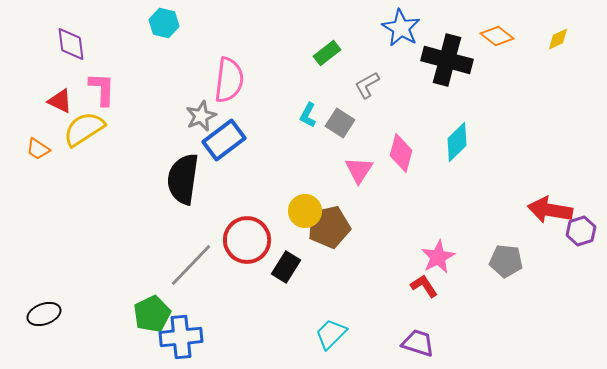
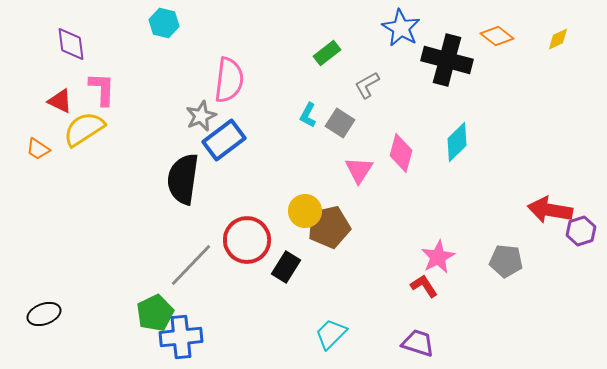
green pentagon: moved 3 px right, 1 px up
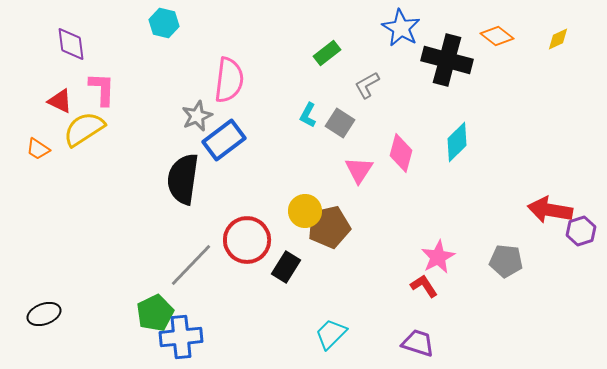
gray star: moved 4 px left
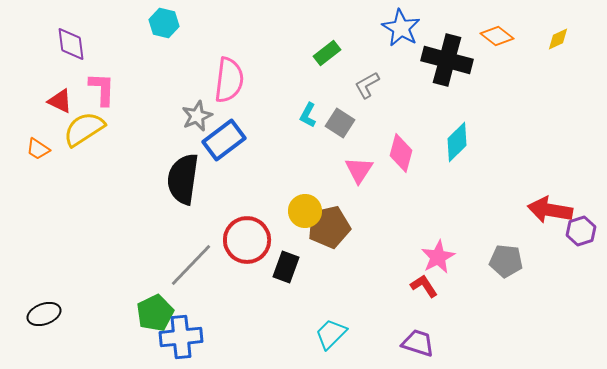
black rectangle: rotated 12 degrees counterclockwise
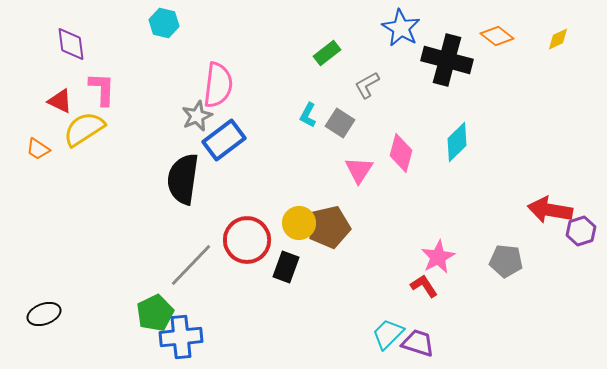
pink semicircle: moved 11 px left, 5 px down
yellow circle: moved 6 px left, 12 px down
cyan trapezoid: moved 57 px right
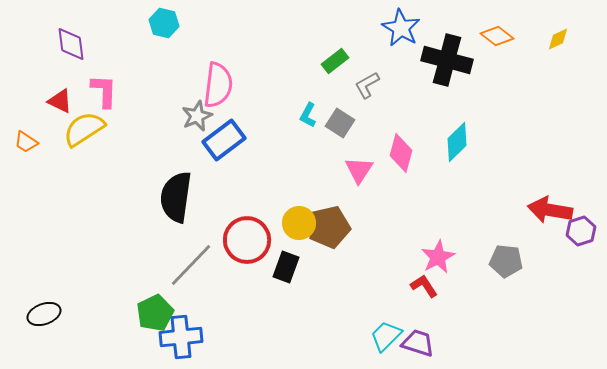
green rectangle: moved 8 px right, 8 px down
pink L-shape: moved 2 px right, 2 px down
orange trapezoid: moved 12 px left, 7 px up
black semicircle: moved 7 px left, 18 px down
cyan trapezoid: moved 2 px left, 2 px down
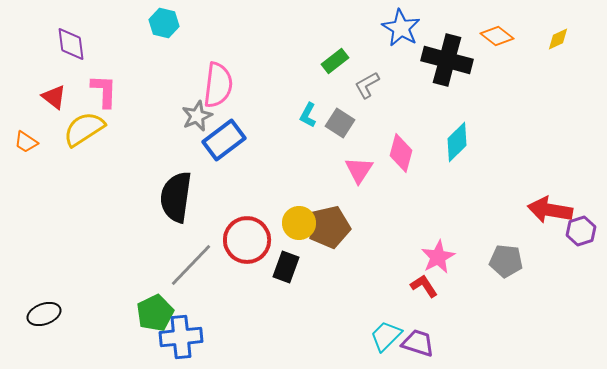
red triangle: moved 6 px left, 4 px up; rotated 12 degrees clockwise
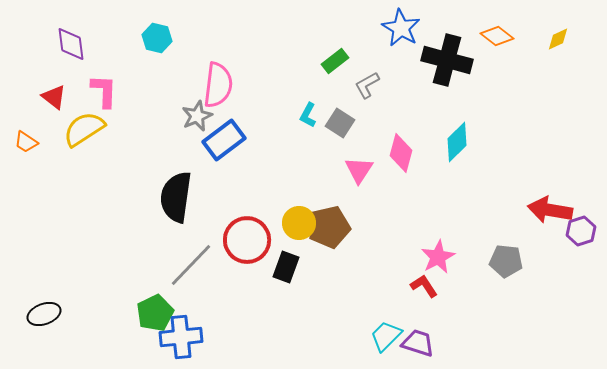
cyan hexagon: moved 7 px left, 15 px down
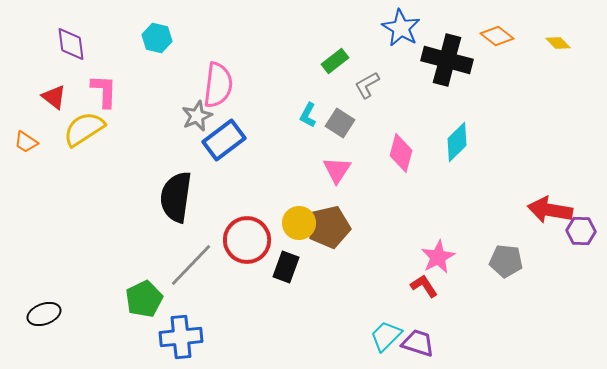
yellow diamond: moved 4 px down; rotated 70 degrees clockwise
pink triangle: moved 22 px left
purple hexagon: rotated 20 degrees clockwise
green pentagon: moved 11 px left, 14 px up
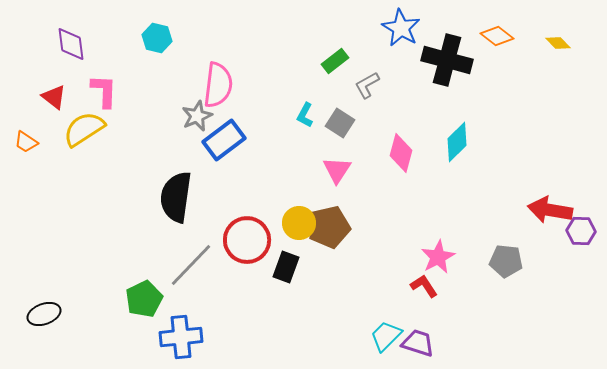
cyan L-shape: moved 3 px left
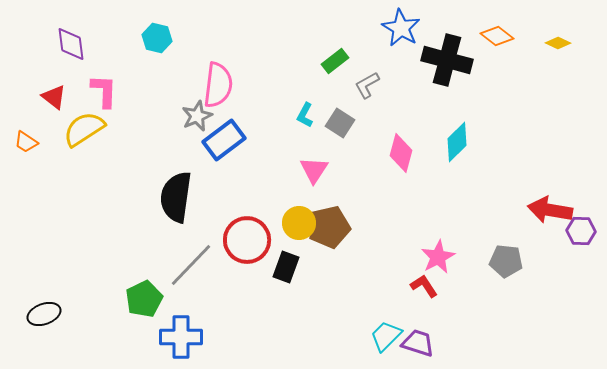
yellow diamond: rotated 20 degrees counterclockwise
pink triangle: moved 23 px left
blue cross: rotated 6 degrees clockwise
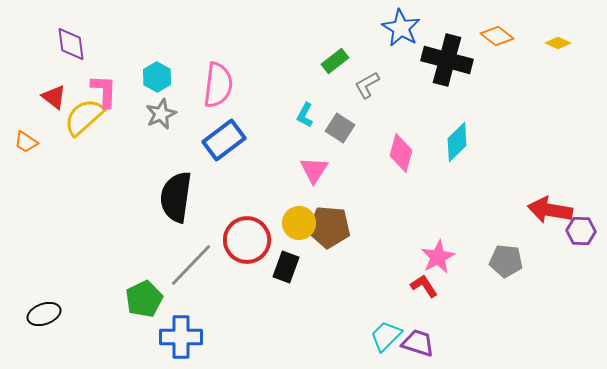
cyan hexagon: moved 39 px down; rotated 16 degrees clockwise
gray star: moved 36 px left, 2 px up
gray square: moved 5 px down
yellow semicircle: moved 12 px up; rotated 9 degrees counterclockwise
brown pentagon: rotated 18 degrees clockwise
